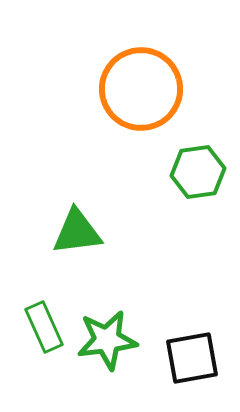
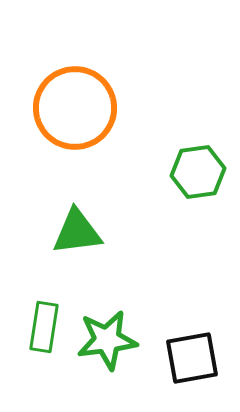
orange circle: moved 66 px left, 19 px down
green rectangle: rotated 33 degrees clockwise
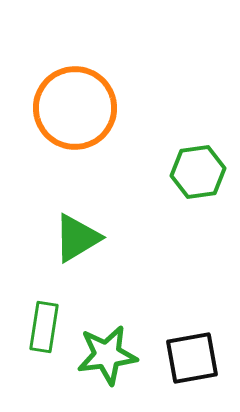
green triangle: moved 6 px down; rotated 24 degrees counterclockwise
green star: moved 15 px down
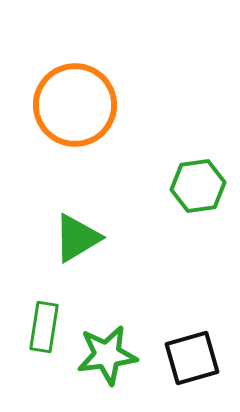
orange circle: moved 3 px up
green hexagon: moved 14 px down
black square: rotated 6 degrees counterclockwise
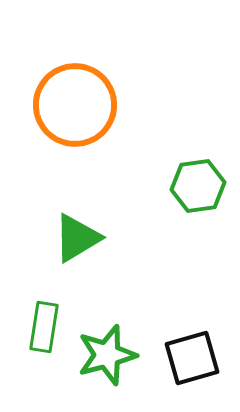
green star: rotated 8 degrees counterclockwise
